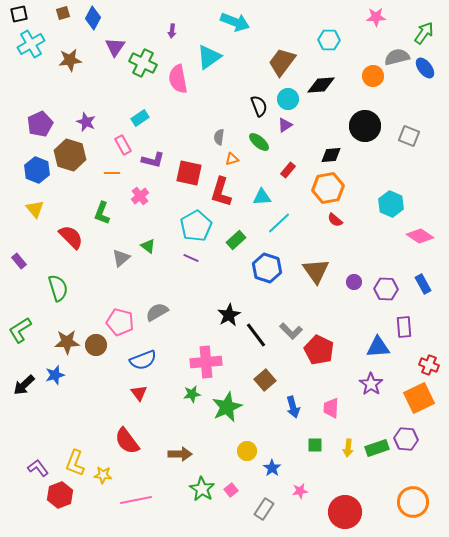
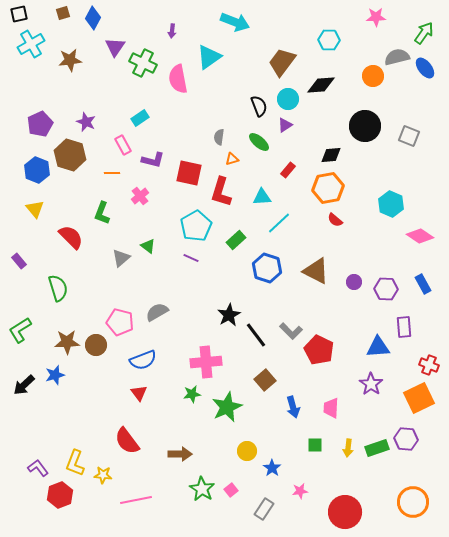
brown triangle at (316, 271): rotated 28 degrees counterclockwise
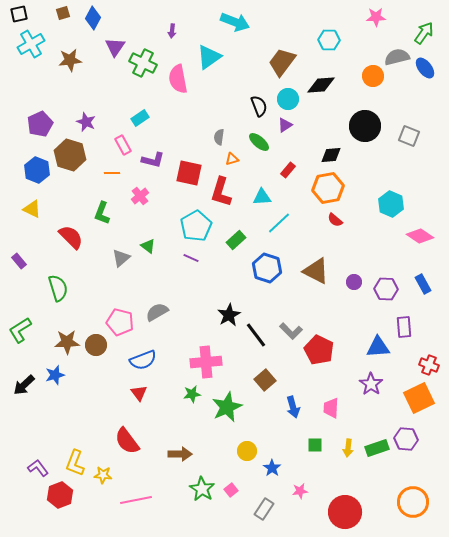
yellow triangle at (35, 209): moved 3 px left; rotated 24 degrees counterclockwise
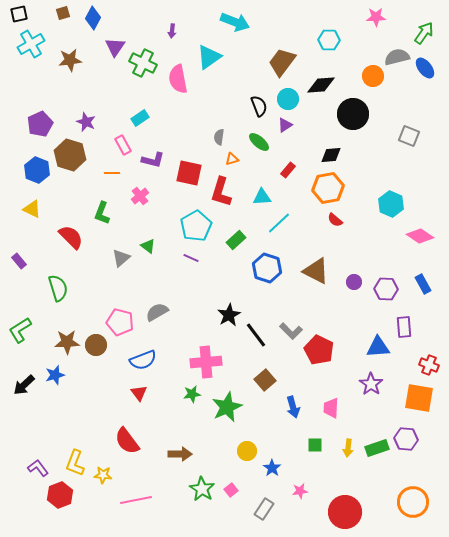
black circle at (365, 126): moved 12 px left, 12 px up
orange square at (419, 398): rotated 36 degrees clockwise
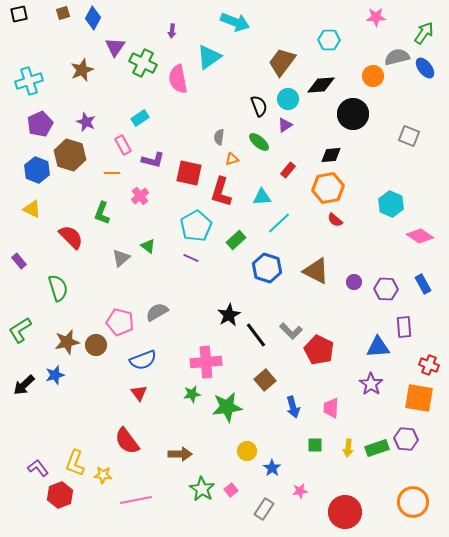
cyan cross at (31, 44): moved 2 px left, 37 px down; rotated 12 degrees clockwise
brown star at (70, 60): moved 12 px right, 10 px down; rotated 15 degrees counterclockwise
brown star at (67, 342): rotated 10 degrees counterclockwise
green star at (227, 407): rotated 16 degrees clockwise
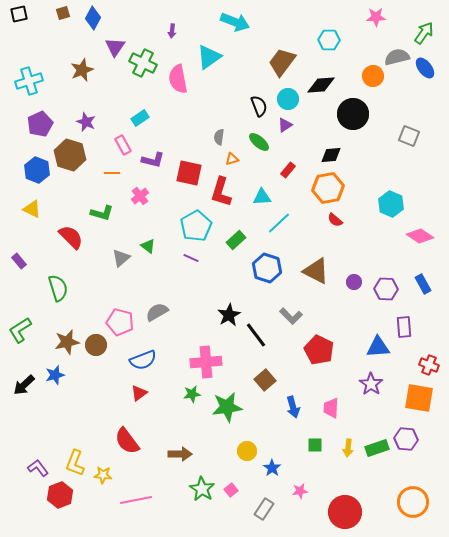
green L-shape at (102, 213): rotated 95 degrees counterclockwise
gray L-shape at (291, 331): moved 15 px up
red triangle at (139, 393): rotated 30 degrees clockwise
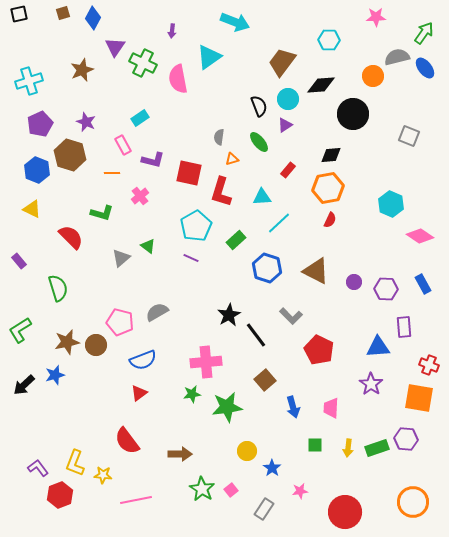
green ellipse at (259, 142): rotated 10 degrees clockwise
red semicircle at (335, 220): moved 5 px left; rotated 105 degrees counterclockwise
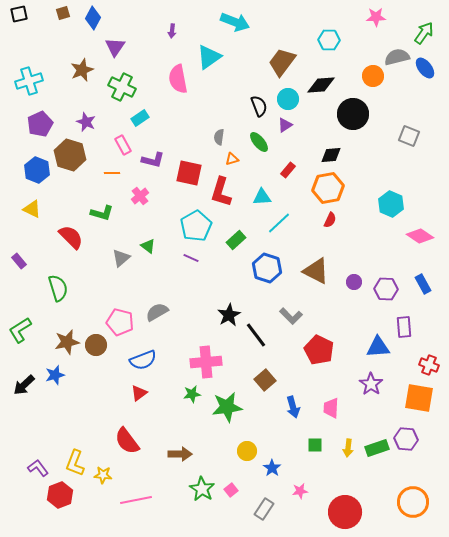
green cross at (143, 63): moved 21 px left, 24 px down
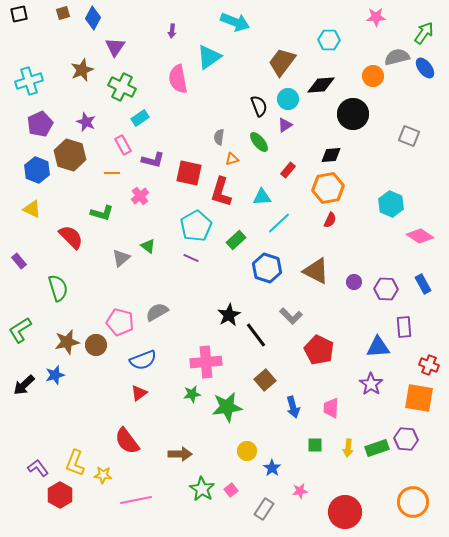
red hexagon at (60, 495): rotated 10 degrees counterclockwise
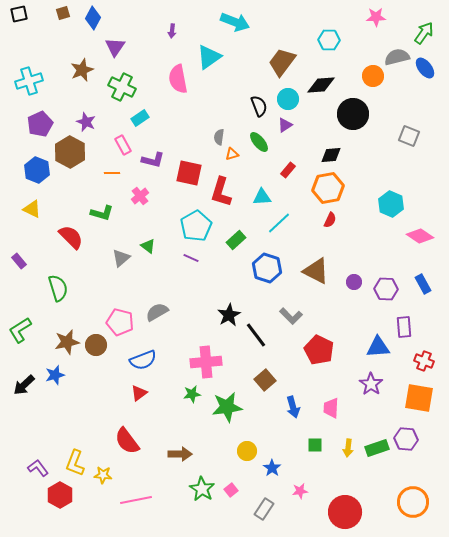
brown hexagon at (70, 155): moved 3 px up; rotated 12 degrees clockwise
orange triangle at (232, 159): moved 5 px up
red cross at (429, 365): moved 5 px left, 4 px up
